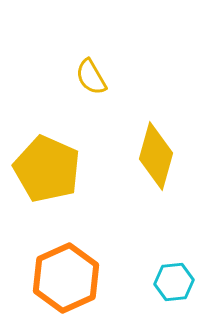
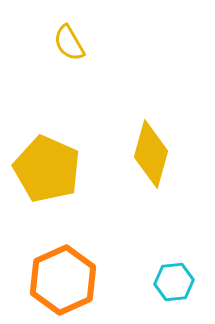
yellow semicircle: moved 22 px left, 34 px up
yellow diamond: moved 5 px left, 2 px up
orange hexagon: moved 3 px left, 2 px down
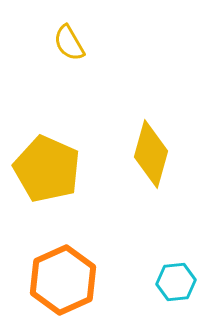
cyan hexagon: moved 2 px right
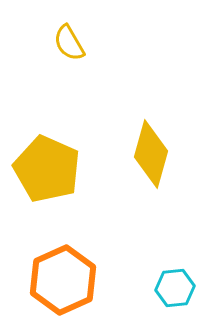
cyan hexagon: moved 1 px left, 6 px down
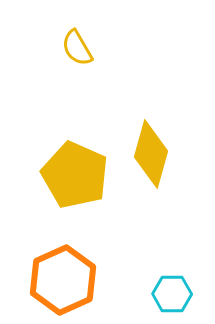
yellow semicircle: moved 8 px right, 5 px down
yellow pentagon: moved 28 px right, 6 px down
cyan hexagon: moved 3 px left, 6 px down; rotated 6 degrees clockwise
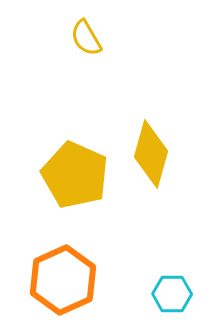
yellow semicircle: moved 9 px right, 10 px up
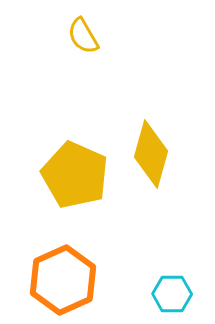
yellow semicircle: moved 3 px left, 2 px up
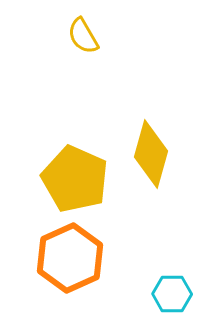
yellow pentagon: moved 4 px down
orange hexagon: moved 7 px right, 22 px up
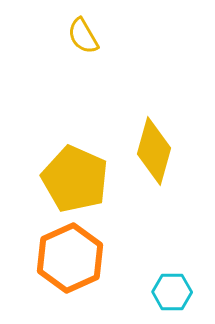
yellow diamond: moved 3 px right, 3 px up
cyan hexagon: moved 2 px up
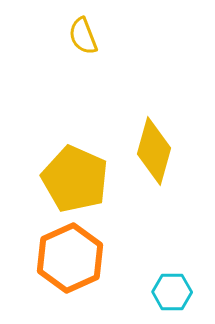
yellow semicircle: rotated 9 degrees clockwise
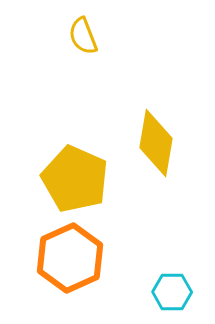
yellow diamond: moved 2 px right, 8 px up; rotated 6 degrees counterclockwise
